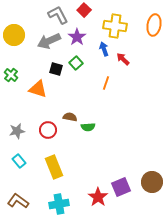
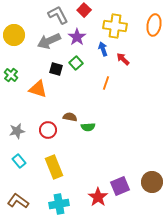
blue arrow: moved 1 px left
purple square: moved 1 px left, 1 px up
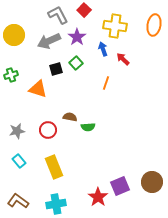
black square: rotated 32 degrees counterclockwise
green cross: rotated 32 degrees clockwise
cyan cross: moved 3 px left
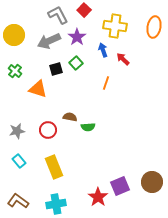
orange ellipse: moved 2 px down
blue arrow: moved 1 px down
green cross: moved 4 px right, 4 px up; rotated 32 degrees counterclockwise
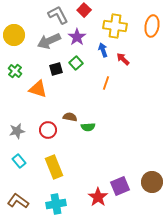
orange ellipse: moved 2 px left, 1 px up
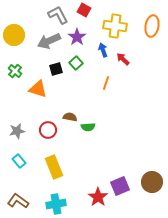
red square: rotated 16 degrees counterclockwise
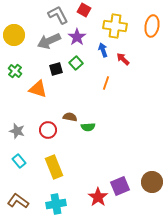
gray star: rotated 28 degrees clockwise
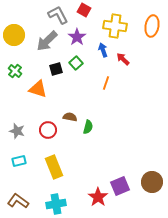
gray arrow: moved 2 px left; rotated 20 degrees counterclockwise
green semicircle: rotated 72 degrees counterclockwise
cyan rectangle: rotated 64 degrees counterclockwise
